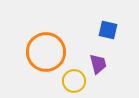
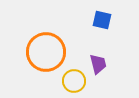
blue square: moved 6 px left, 10 px up
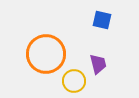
orange circle: moved 2 px down
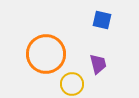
yellow circle: moved 2 px left, 3 px down
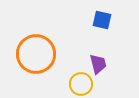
orange circle: moved 10 px left
yellow circle: moved 9 px right
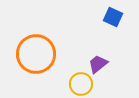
blue square: moved 11 px right, 3 px up; rotated 12 degrees clockwise
purple trapezoid: rotated 115 degrees counterclockwise
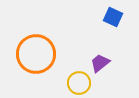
purple trapezoid: moved 2 px right, 1 px up
yellow circle: moved 2 px left, 1 px up
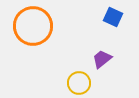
orange circle: moved 3 px left, 28 px up
purple trapezoid: moved 2 px right, 4 px up
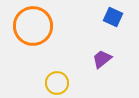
yellow circle: moved 22 px left
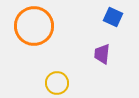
orange circle: moved 1 px right
purple trapezoid: moved 5 px up; rotated 45 degrees counterclockwise
